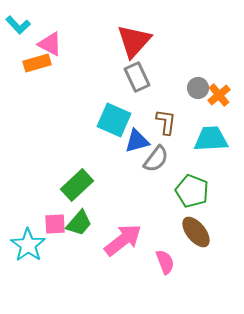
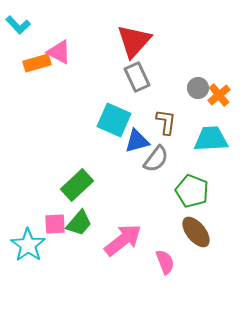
pink triangle: moved 9 px right, 8 px down
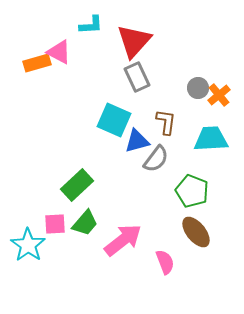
cyan L-shape: moved 73 px right; rotated 50 degrees counterclockwise
green trapezoid: moved 6 px right
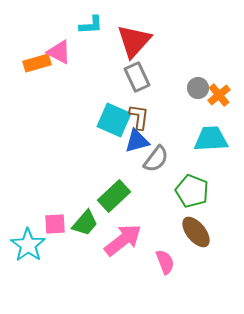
brown L-shape: moved 27 px left, 5 px up
green rectangle: moved 37 px right, 11 px down
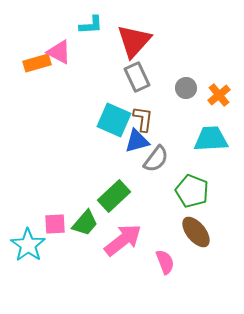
gray circle: moved 12 px left
brown L-shape: moved 4 px right, 2 px down
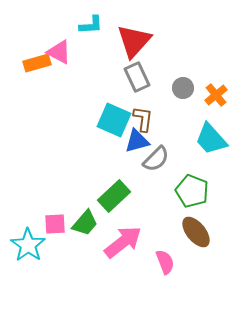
gray circle: moved 3 px left
orange cross: moved 3 px left
cyan trapezoid: rotated 129 degrees counterclockwise
gray semicircle: rotated 8 degrees clockwise
pink arrow: moved 2 px down
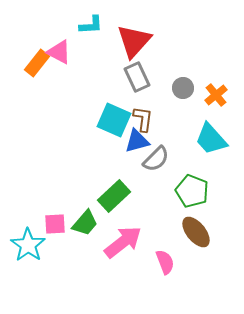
orange rectangle: rotated 36 degrees counterclockwise
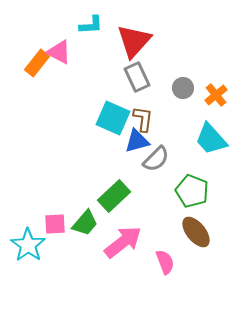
cyan square: moved 1 px left, 2 px up
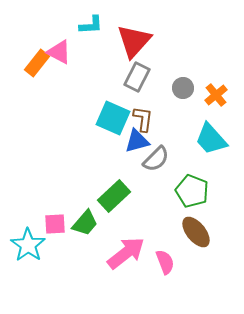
gray rectangle: rotated 52 degrees clockwise
pink arrow: moved 3 px right, 11 px down
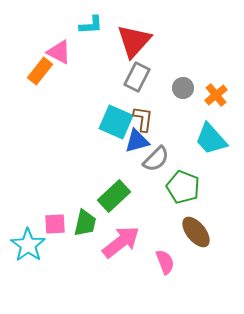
orange rectangle: moved 3 px right, 8 px down
cyan square: moved 3 px right, 4 px down
green pentagon: moved 9 px left, 4 px up
green trapezoid: rotated 28 degrees counterclockwise
pink arrow: moved 5 px left, 11 px up
